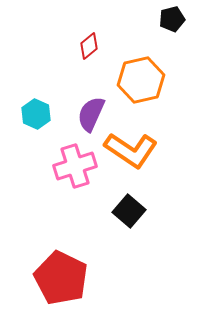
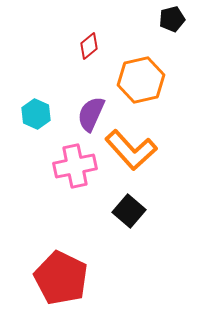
orange L-shape: rotated 14 degrees clockwise
pink cross: rotated 6 degrees clockwise
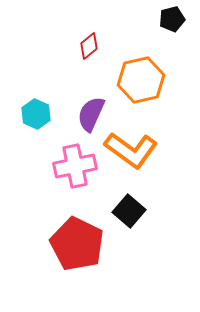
orange L-shape: rotated 12 degrees counterclockwise
red pentagon: moved 16 px right, 34 px up
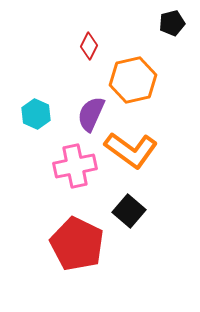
black pentagon: moved 4 px down
red diamond: rotated 24 degrees counterclockwise
orange hexagon: moved 8 px left
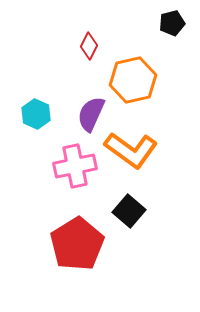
red pentagon: rotated 14 degrees clockwise
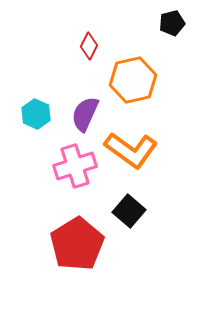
purple semicircle: moved 6 px left
pink cross: rotated 6 degrees counterclockwise
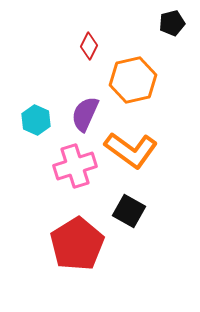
cyan hexagon: moved 6 px down
black square: rotated 12 degrees counterclockwise
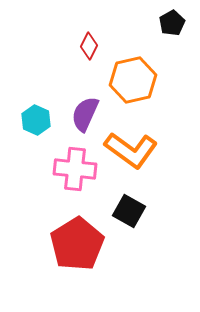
black pentagon: rotated 15 degrees counterclockwise
pink cross: moved 3 px down; rotated 24 degrees clockwise
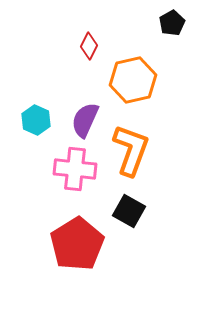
purple semicircle: moved 6 px down
orange L-shape: rotated 106 degrees counterclockwise
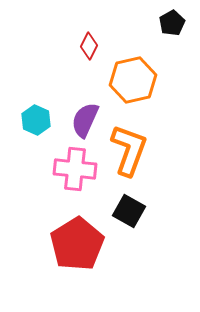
orange L-shape: moved 2 px left
